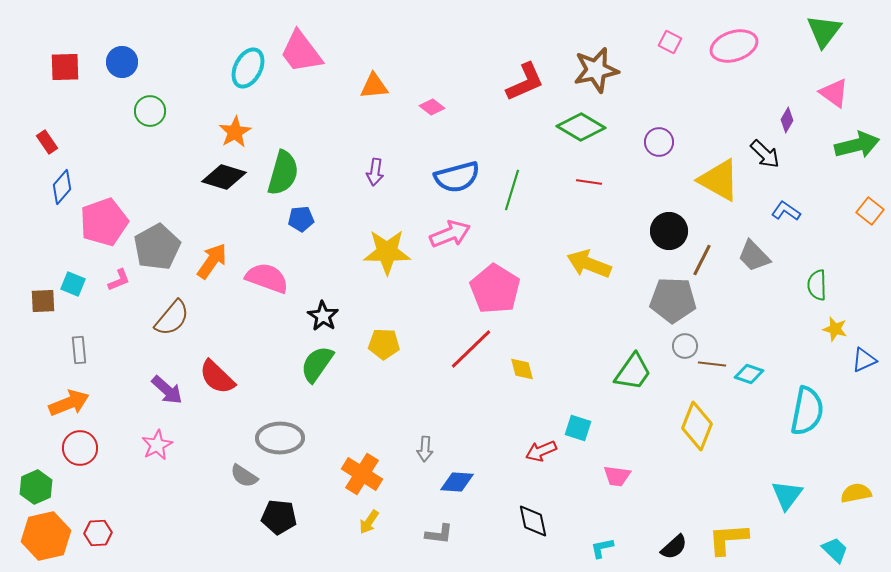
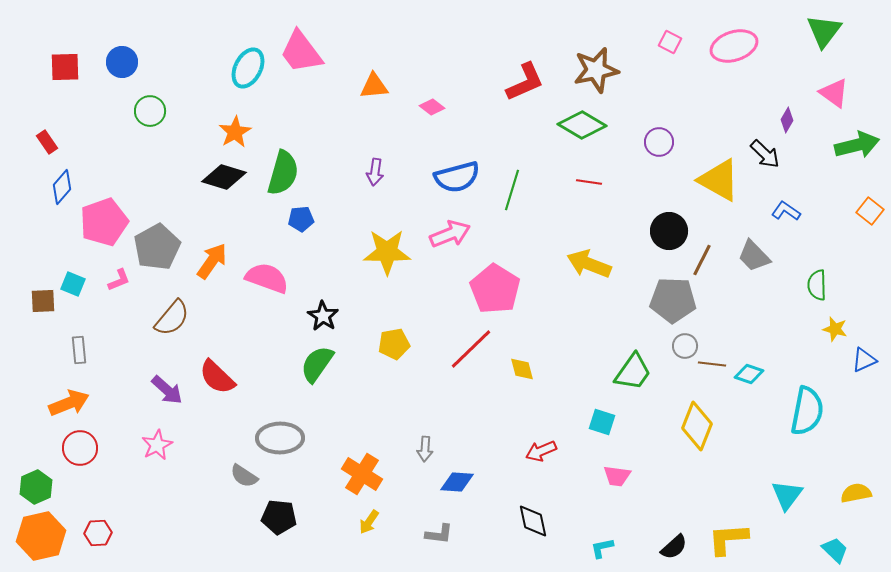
green diamond at (581, 127): moved 1 px right, 2 px up
yellow pentagon at (384, 344): moved 10 px right; rotated 12 degrees counterclockwise
cyan square at (578, 428): moved 24 px right, 6 px up
orange hexagon at (46, 536): moved 5 px left
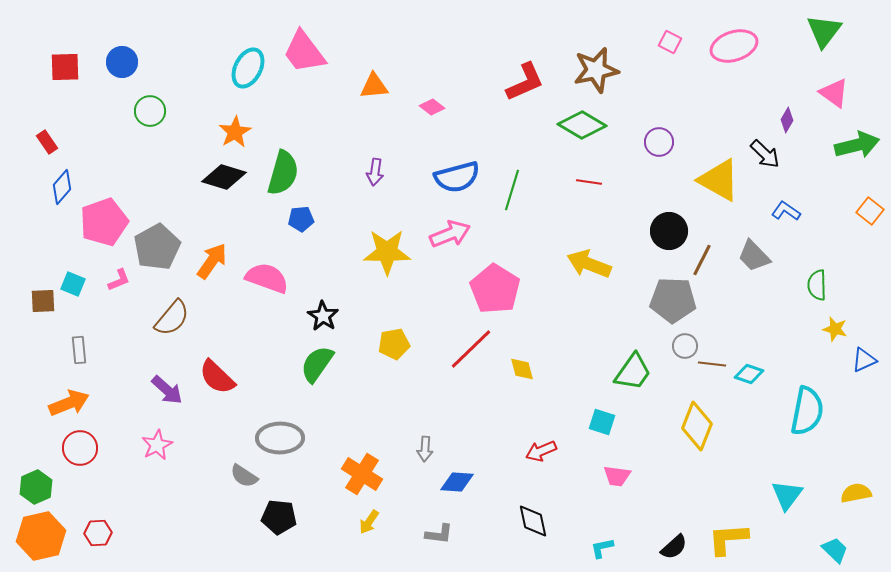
pink trapezoid at (301, 52): moved 3 px right
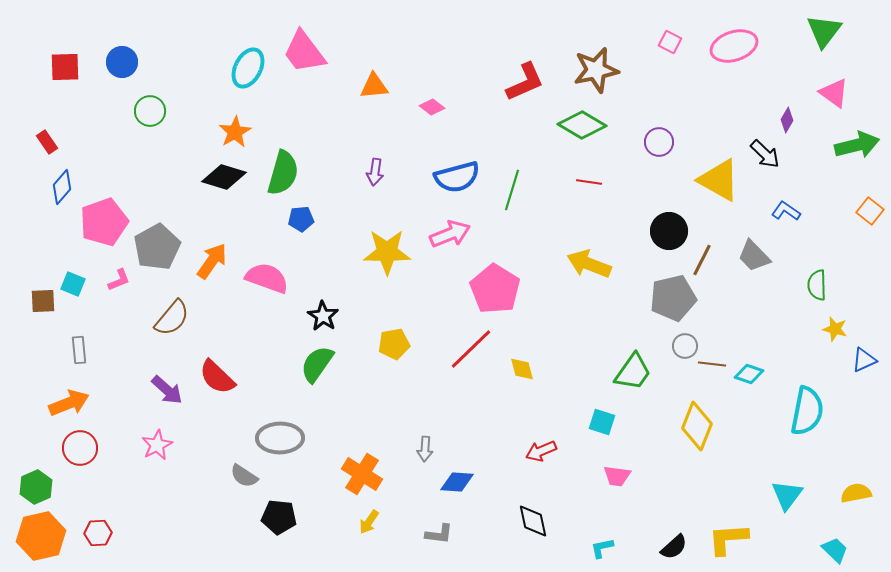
gray pentagon at (673, 300): moved 2 px up; rotated 15 degrees counterclockwise
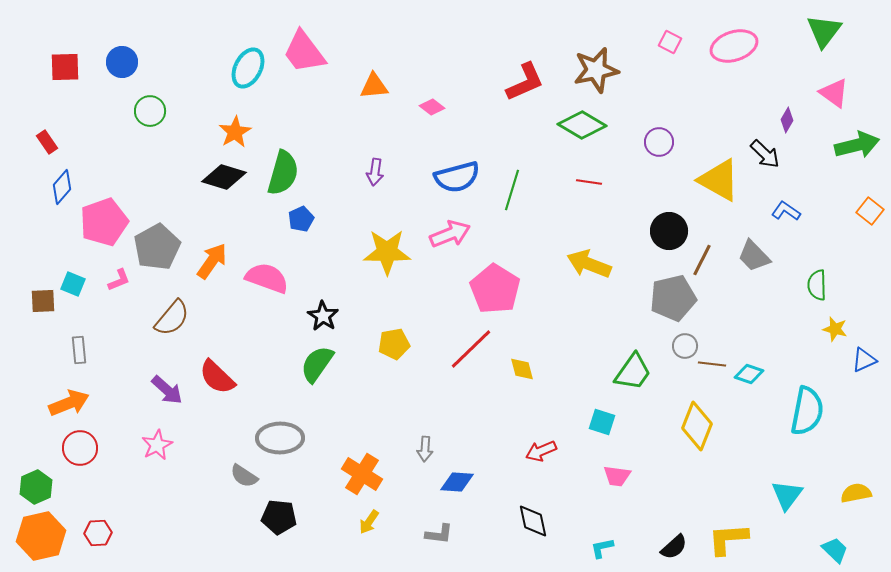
blue pentagon at (301, 219): rotated 20 degrees counterclockwise
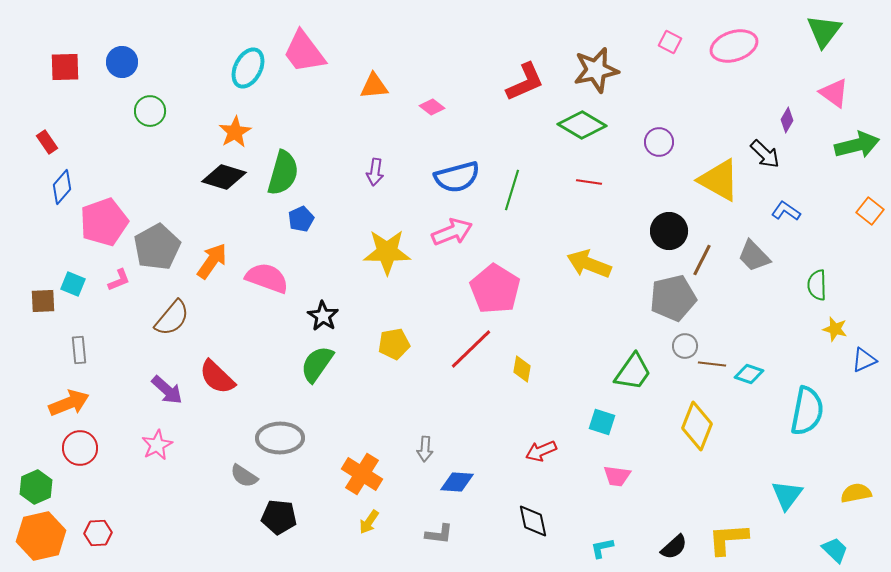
pink arrow at (450, 234): moved 2 px right, 2 px up
yellow diamond at (522, 369): rotated 24 degrees clockwise
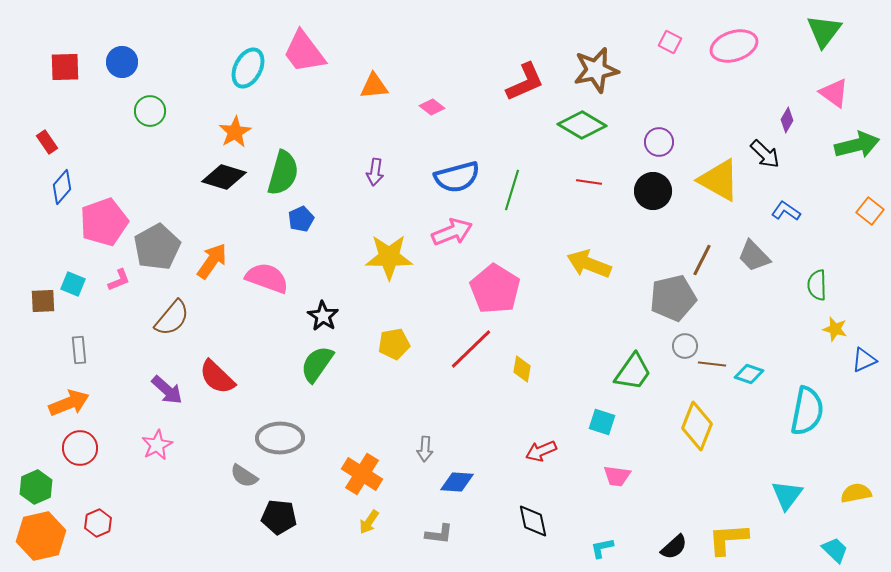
black circle at (669, 231): moved 16 px left, 40 px up
yellow star at (387, 252): moved 2 px right, 5 px down
red hexagon at (98, 533): moved 10 px up; rotated 20 degrees counterclockwise
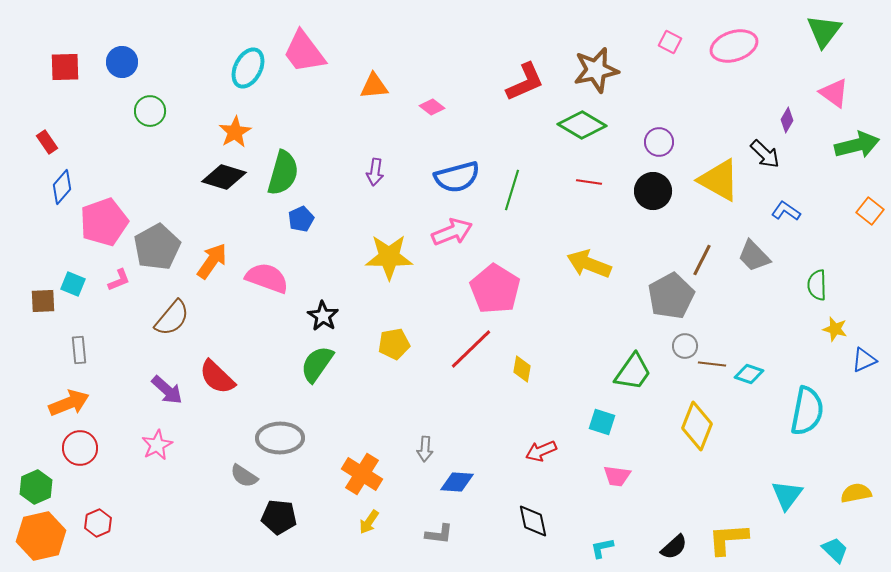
gray pentagon at (673, 298): moved 2 px left, 2 px up; rotated 15 degrees counterclockwise
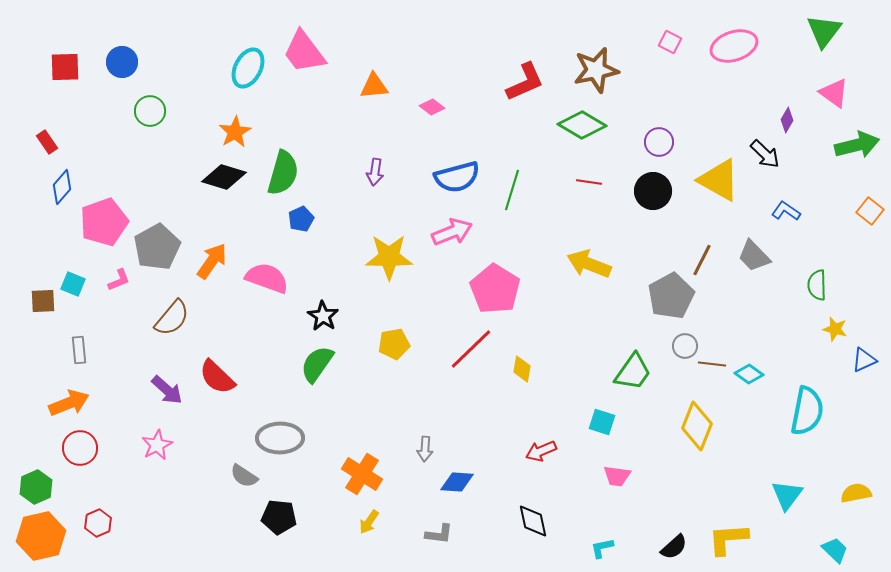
cyan diamond at (749, 374): rotated 16 degrees clockwise
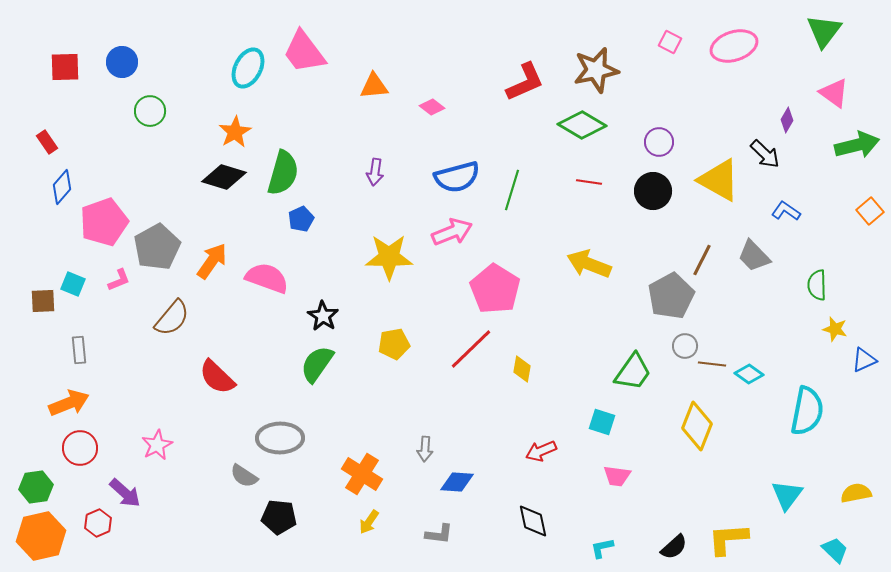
orange square at (870, 211): rotated 12 degrees clockwise
purple arrow at (167, 390): moved 42 px left, 103 px down
green hexagon at (36, 487): rotated 16 degrees clockwise
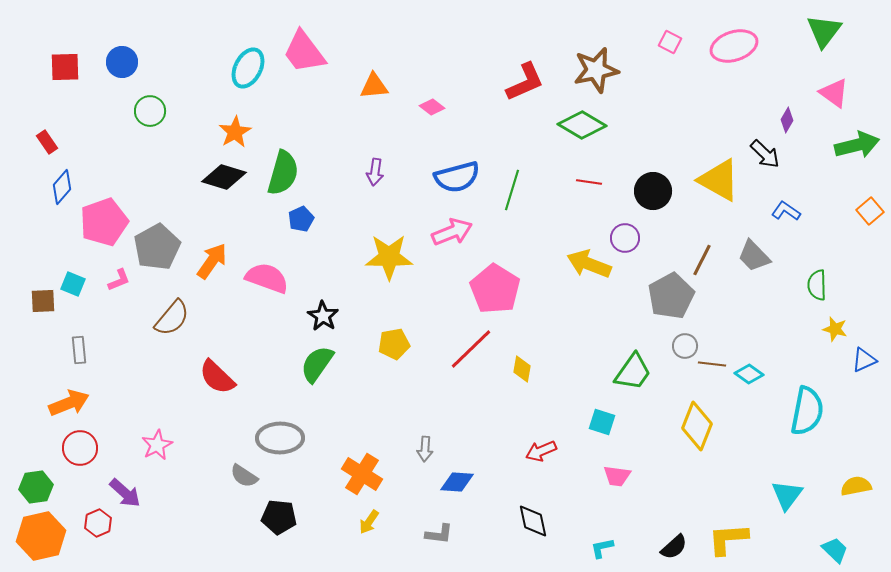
purple circle at (659, 142): moved 34 px left, 96 px down
yellow semicircle at (856, 493): moved 7 px up
